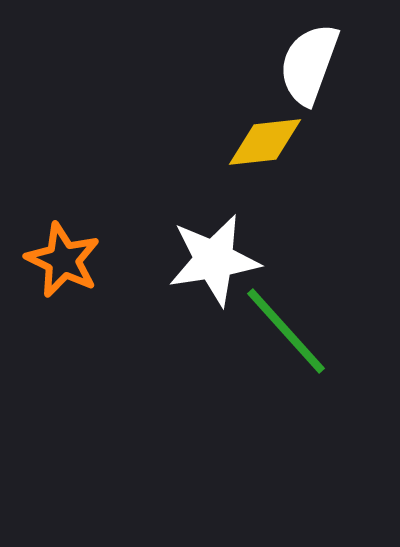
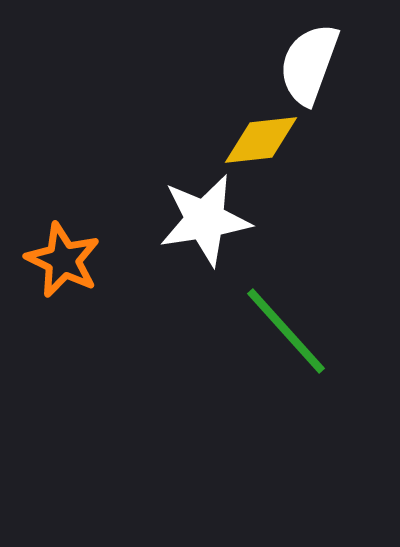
yellow diamond: moved 4 px left, 2 px up
white star: moved 9 px left, 40 px up
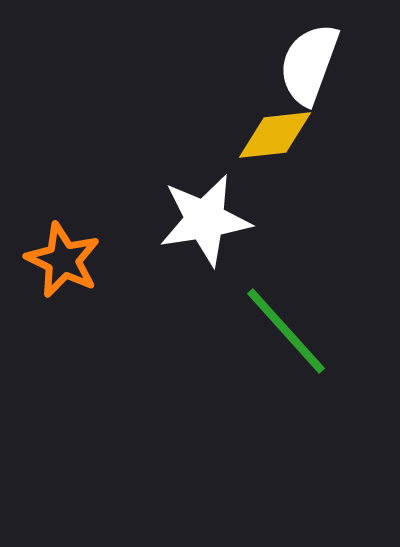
yellow diamond: moved 14 px right, 5 px up
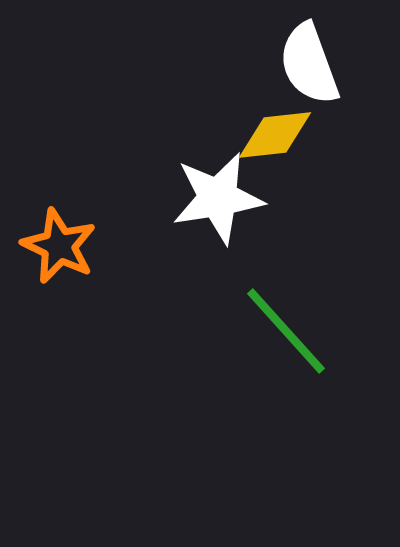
white semicircle: rotated 40 degrees counterclockwise
white star: moved 13 px right, 22 px up
orange star: moved 4 px left, 14 px up
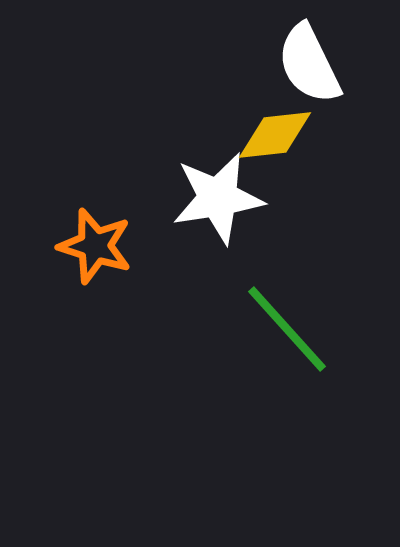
white semicircle: rotated 6 degrees counterclockwise
orange star: moved 36 px right; rotated 8 degrees counterclockwise
green line: moved 1 px right, 2 px up
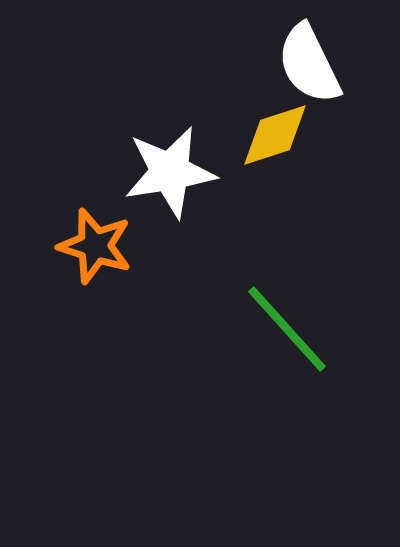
yellow diamond: rotated 12 degrees counterclockwise
white star: moved 48 px left, 26 px up
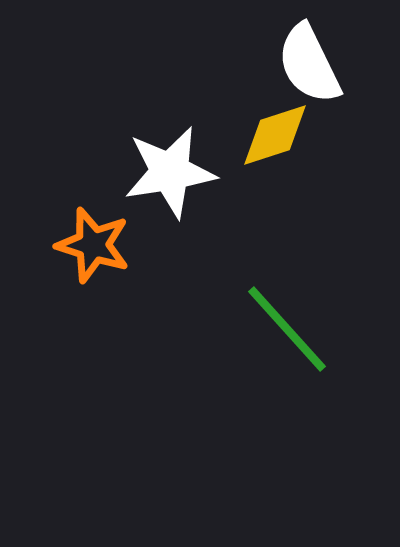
orange star: moved 2 px left, 1 px up
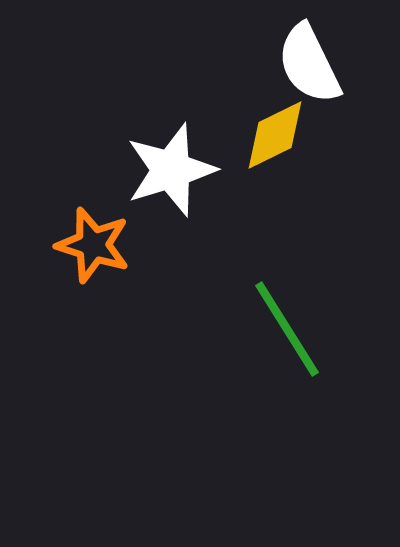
yellow diamond: rotated 8 degrees counterclockwise
white star: moved 1 px right, 2 px up; rotated 8 degrees counterclockwise
green line: rotated 10 degrees clockwise
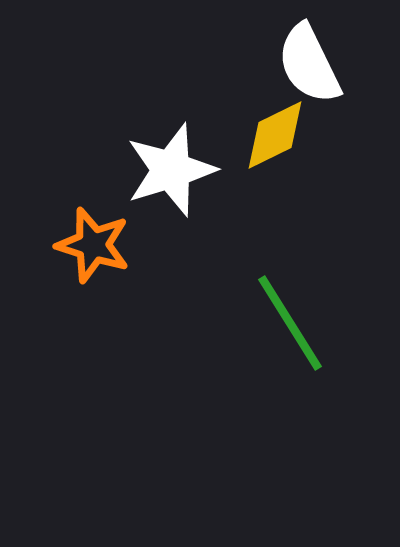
green line: moved 3 px right, 6 px up
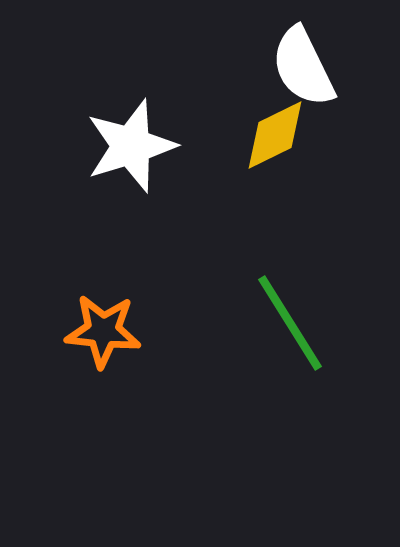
white semicircle: moved 6 px left, 3 px down
white star: moved 40 px left, 24 px up
orange star: moved 10 px right, 86 px down; rotated 12 degrees counterclockwise
